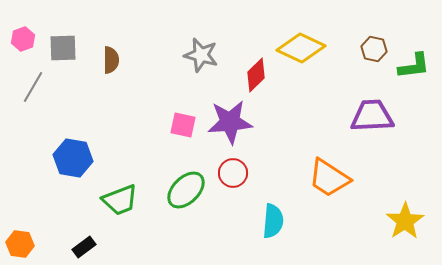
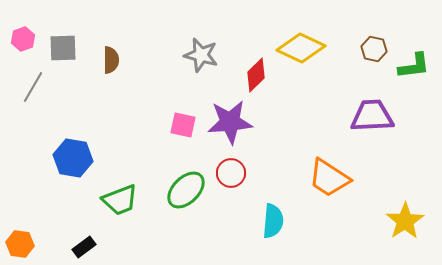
red circle: moved 2 px left
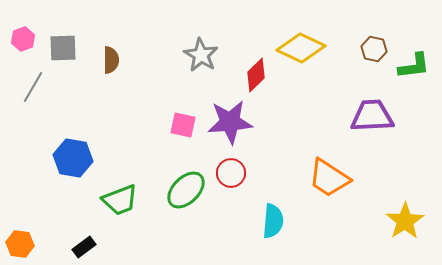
gray star: rotated 16 degrees clockwise
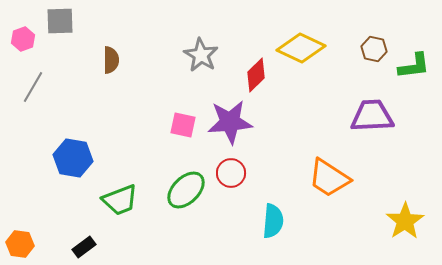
gray square: moved 3 px left, 27 px up
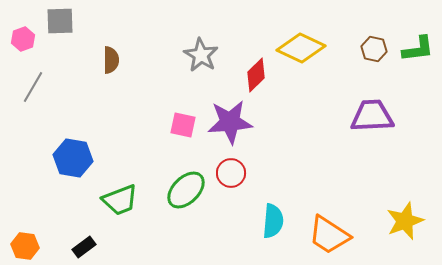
green L-shape: moved 4 px right, 17 px up
orange trapezoid: moved 57 px down
yellow star: rotated 12 degrees clockwise
orange hexagon: moved 5 px right, 2 px down
